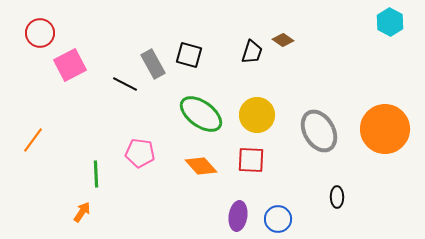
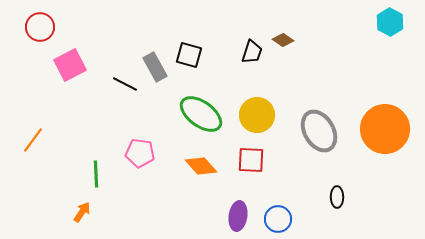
red circle: moved 6 px up
gray rectangle: moved 2 px right, 3 px down
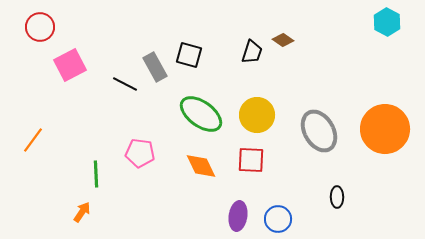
cyan hexagon: moved 3 px left
orange diamond: rotated 16 degrees clockwise
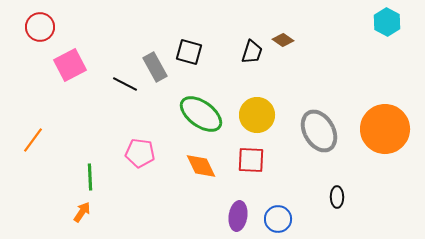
black square: moved 3 px up
green line: moved 6 px left, 3 px down
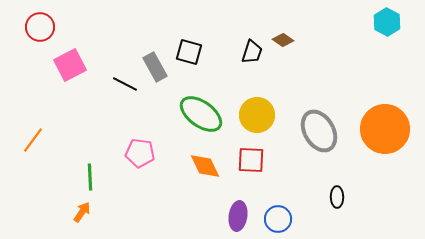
orange diamond: moved 4 px right
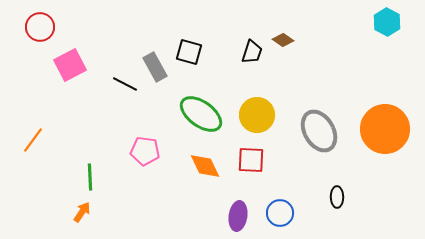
pink pentagon: moved 5 px right, 2 px up
blue circle: moved 2 px right, 6 px up
